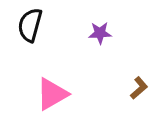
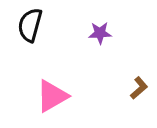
pink triangle: moved 2 px down
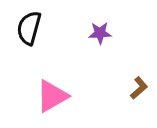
black semicircle: moved 1 px left, 3 px down
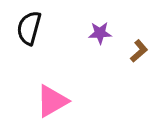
brown L-shape: moved 37 px up
pink triangle: moved 5 px down
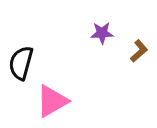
black semicircle: moved 8 px left, 35 px down
purple star: moved 2 px right
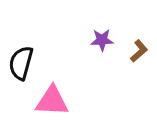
purple star: moved 7 px down
pink triangle: rotated 33 degrees clockwise
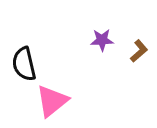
black semicircle: moved 3 px right, 1 px down; rotated 28 degrees counterclockwise
pink triangle: rotated 42 degrees counterclockwise
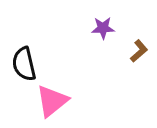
purple star: moved 1 px right, 12 px up
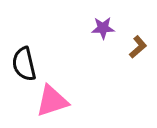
brown L-shape: moved 1 px left, 4 px up
pink triangle: rotated 21 degrees clockwise
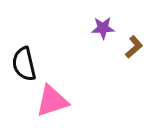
brown L-shape: moved 4 px left
